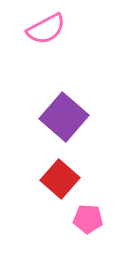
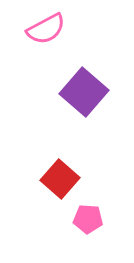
purple square: moved 20 px right, 25 px up
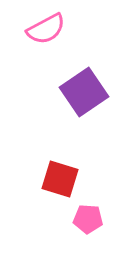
purple square: rotated 15 degrees clockwise
red square: rotated 24 degrees counterclockwise
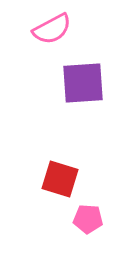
pink semicircle: moved 6 px right
purple square: moved 1 px left, 9 px up; rotated 30 degrees clockwise
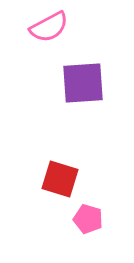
pink semicircle: moved 3 px left, 2 px up
pink pentagon: rotated 12 degrees clockwise
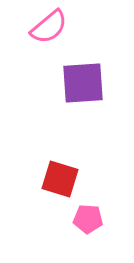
pink semicircle: rotated 12 degrees counterclockwise
pink pentagon: rotated 12 degrees counterclockwise
